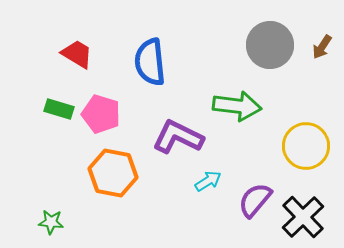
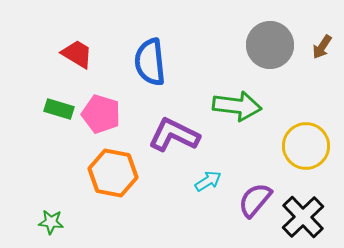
purple L-shape: moved 4 px left, 2 px up
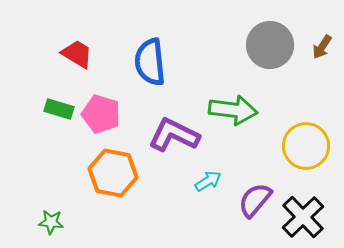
green arrow: moved 4 px left, 4 px down
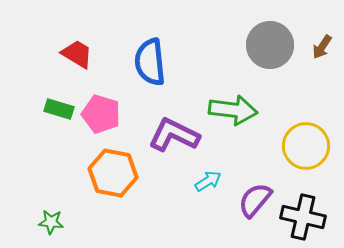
black cross: rotated 33 degrees counterclockwise
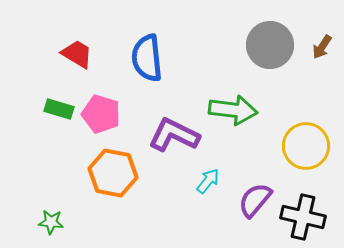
blue semicircle: moved 3 px left, 4 px up
cyan arrow: rotated 20 degrees counterclockwise
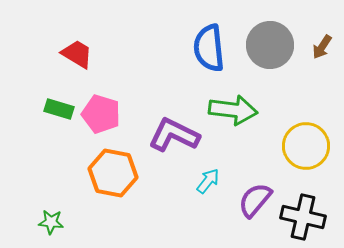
blue semicircle: moved 62 px right, 10 px up
